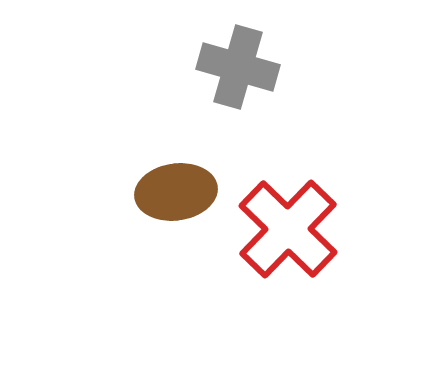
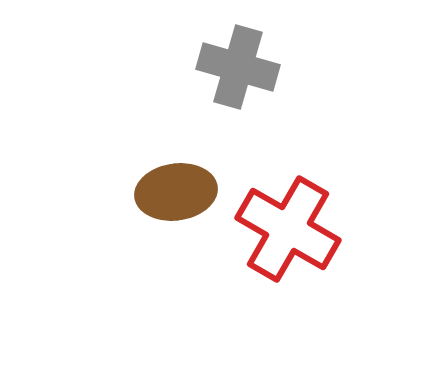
red cross: rotated 14 degrees counterclockwise
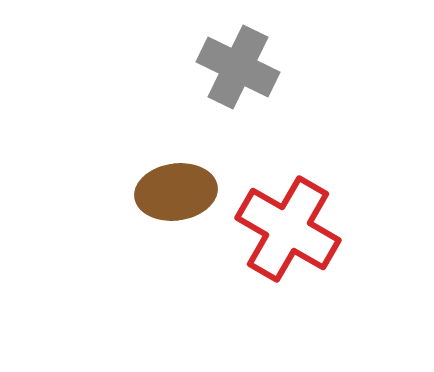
gray cross: rotated 10 degrees clockwise
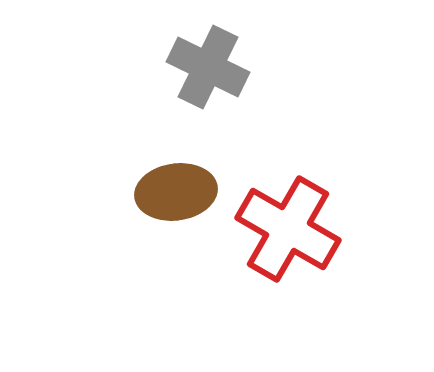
gray cross: moved 30 px left
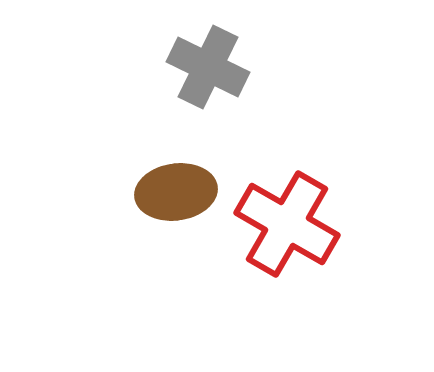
red cross: moved 1 px left, 5 px up
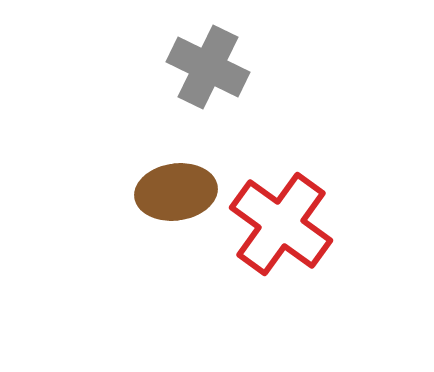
red cross: moved 6 px left; rotated 6 degrees clockwise
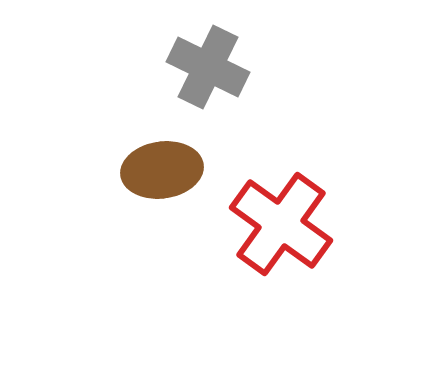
brown ellipse: moved 14 px left, 22 px up
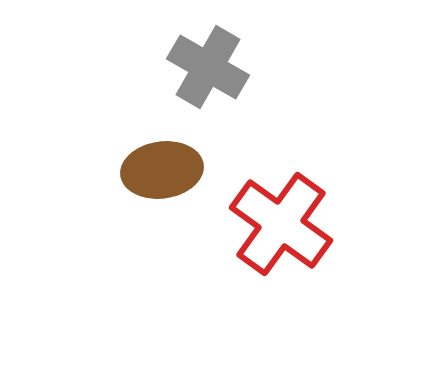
gray cross: rotated 4 degrees clockwise
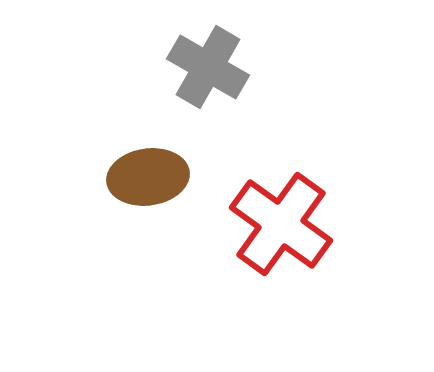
brown ellipse: moved 14 px left, 7 px down
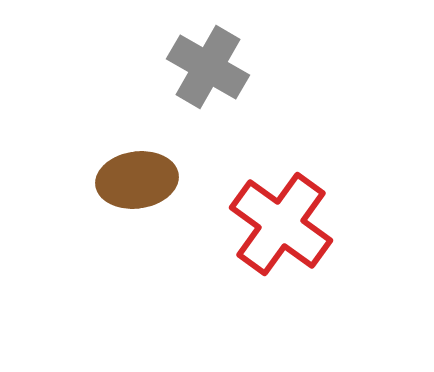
brown ellipse: moved 11 px left, 3 px down
